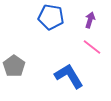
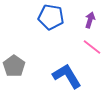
blue L-shape: moved 2 px left
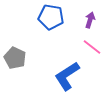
gray pentagon: moved 1 px right, 8 px up; rotated 10 degrees counterclockwise
blue L-shape: rotated 92 degrees counterclockwise
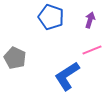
blue pentagon: rotated 10 degrees clockwise
pink line: moved 3 px down; rotated 60 degrees counterclockwise
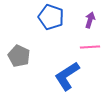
pink line: moved 2 px left, 3 px up; rotated 18 degrees clockwise
gray pentagon: moved 4 px right, 2 px up
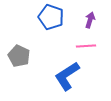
pink line: moved 4 px left, 1 px up
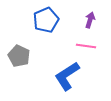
blue pentagon: moved 5 px left, 3 px down; rotated 30 degrees clockwise
pink line: rotated 12 degrees clockwise
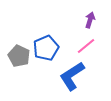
blue pentagon: moved 28 px down
pink line: rotated 48 degrees counterclockwise
blue L-shape: moved 5 px right
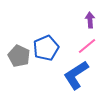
purple arrow: rotated 21 degrees counterclockwise
pink line: moved 1 px right
blue L-shape: moved 4 px right, 1 px up
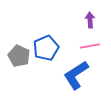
pink line: moved 3 px right; rotated 30 degrees clockwise
